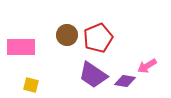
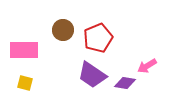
brown circle: moved 4 px left, 5 px up
pink rectangle: moved 3 px right, 3 px down
purple trapezoid: moved 1 px left
purple diamond: moved 2 px down
yellow square: moved 6 px left, 2 px up
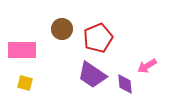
brown circle: moved 1 px left, 1 px up
pink rectangle: moved 2 px left
purple diamond: moved 1 px down; rotated 75 degrees clockwise
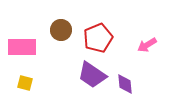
brown circle: moved 1 px left, 1 px down
pink rectangle: moved 3 px up
pink arrow: moved 21 px up
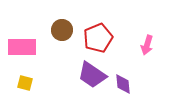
brown circle: moved 1 px right
pink arrow: rotated 42 degrees counterclockwise
purple diamond: moved 2 px left
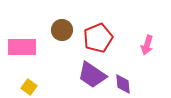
yellow square: moved 4 px right, 4 px down; rotated 21 degrees clockwise
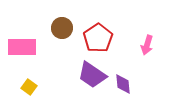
brown circle: moved 2 px up
red pentagon: rotated 12 degrees counterclockwise
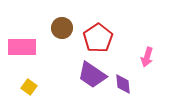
pink arrow: moved 12 px down
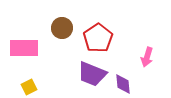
pink rectangle: moved 2 px right, 1 px down
purple trapezoid: moved 1 px up; rotated 12 degrees counterclockwise
yellow square: rotated 28 degrees clockwise
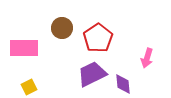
pink arrow: moved 1 px down
purple trapezoid: rotated 132 degrees clockwise
